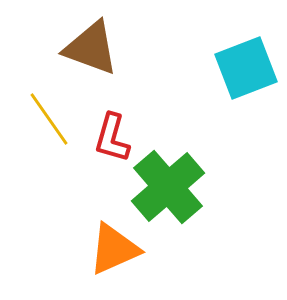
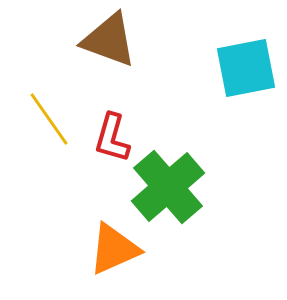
brown triangle: moved 18 px right, 8 px up
cyan square: rotated 10 degrees clockwise
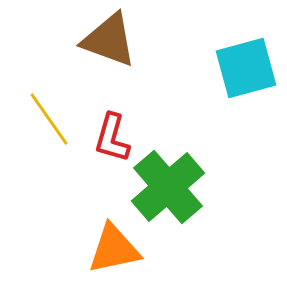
cyan square: rotated 4 degrees counterclockwise
orange triangle: rotated 12 degrees clockwise
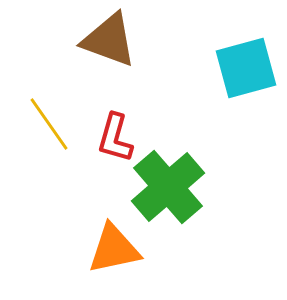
yellow line: moved 5 px down
red L-shape: moved 3 px right
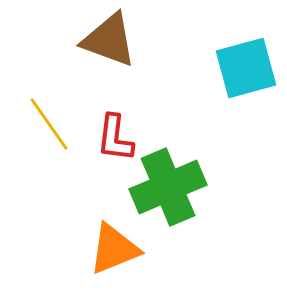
red L-shape: rotated 9 degrees counterclockwise
green cross: rotated 18 degrees clockwise
orange triangle: rotated 10 degrees counterclockwise
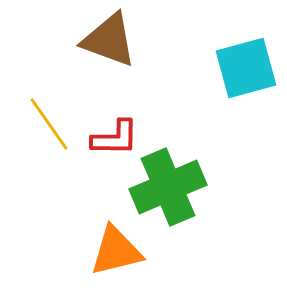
red L-shape: rotated 96 degrees counterclockwise
orange triangle: moved 2 px right, 2 px down; rotated 8 degrees clockwise
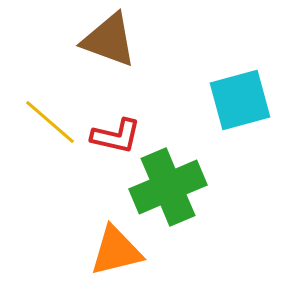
cyan square: moved 6 px left, 32 px down
yellow line: moved 1 px right, 2 px up; rotated 14 degrees counterclockwise
red L-shape: moved 1 px right, 2 px up; rotated 12 degrees clockwise
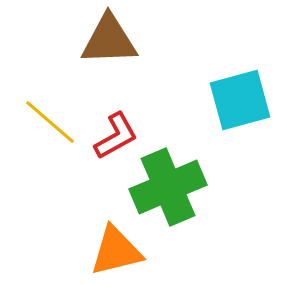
brown triangle: rotated 22 degrees counterclockwise
red L-shape: rotated 42 degrees counterclockwise
